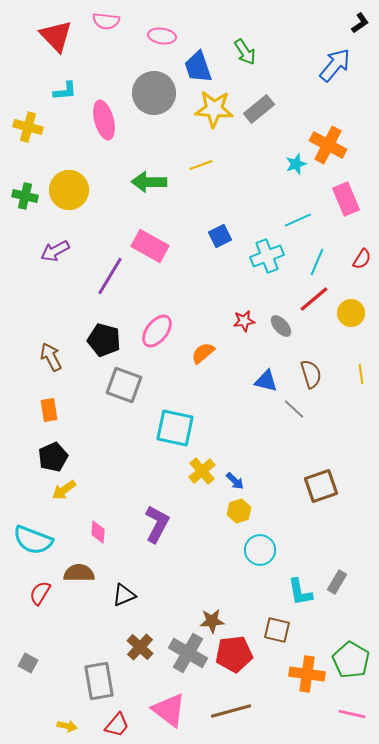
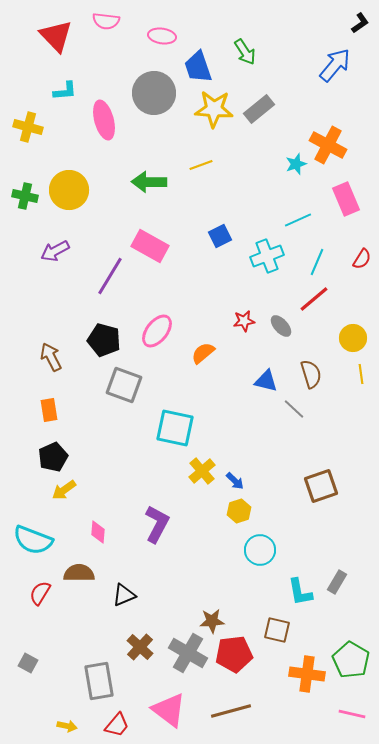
yellow circle at (351, 313): moved 2 px right, 25 px down
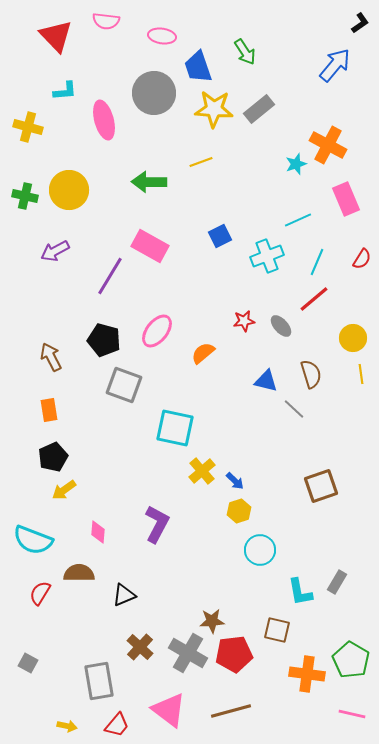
yellow line at (201, 165): moved 3 px up
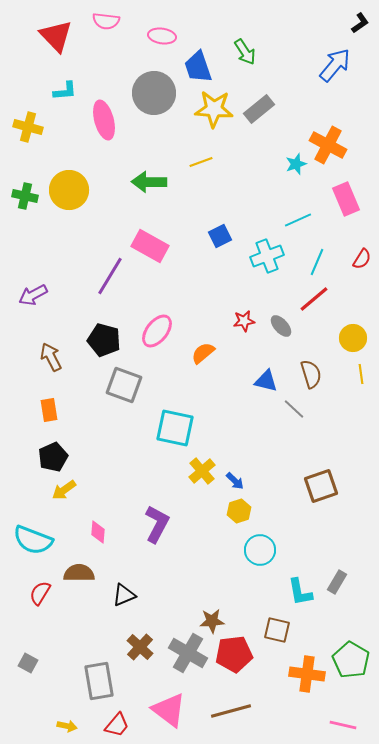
purple arrow at (55, 251): moved 22 px left, 44 px down
pink line at (352, 714): moved 9 px left, 11 px down
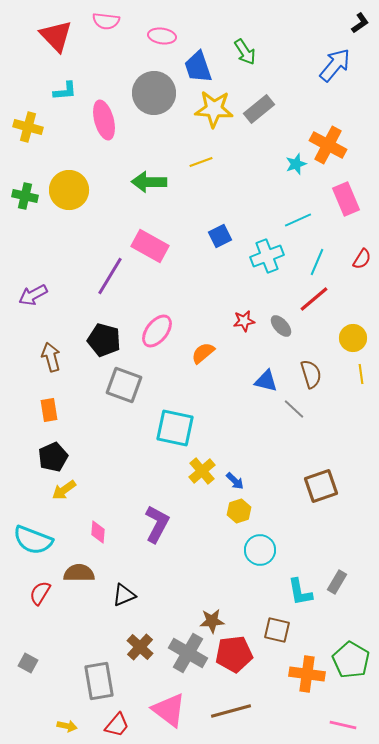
brown arrow at (51, 357): rotated 12 degrees clockwise
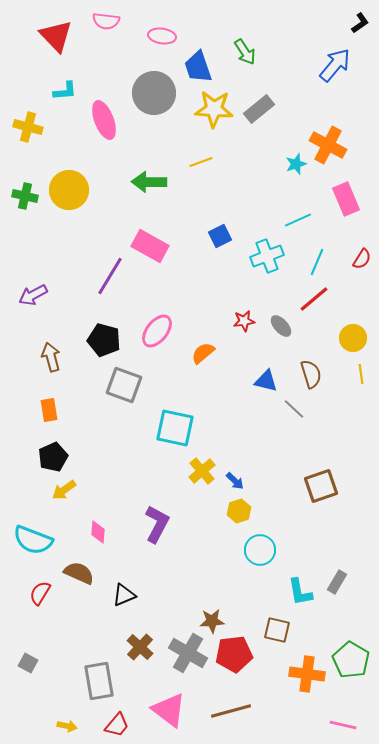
pink ellipse at (104, 120): rotated 6 degrees counterclockwise
brown semicircle at (79, 573): rotated 24 degrees clockwise
